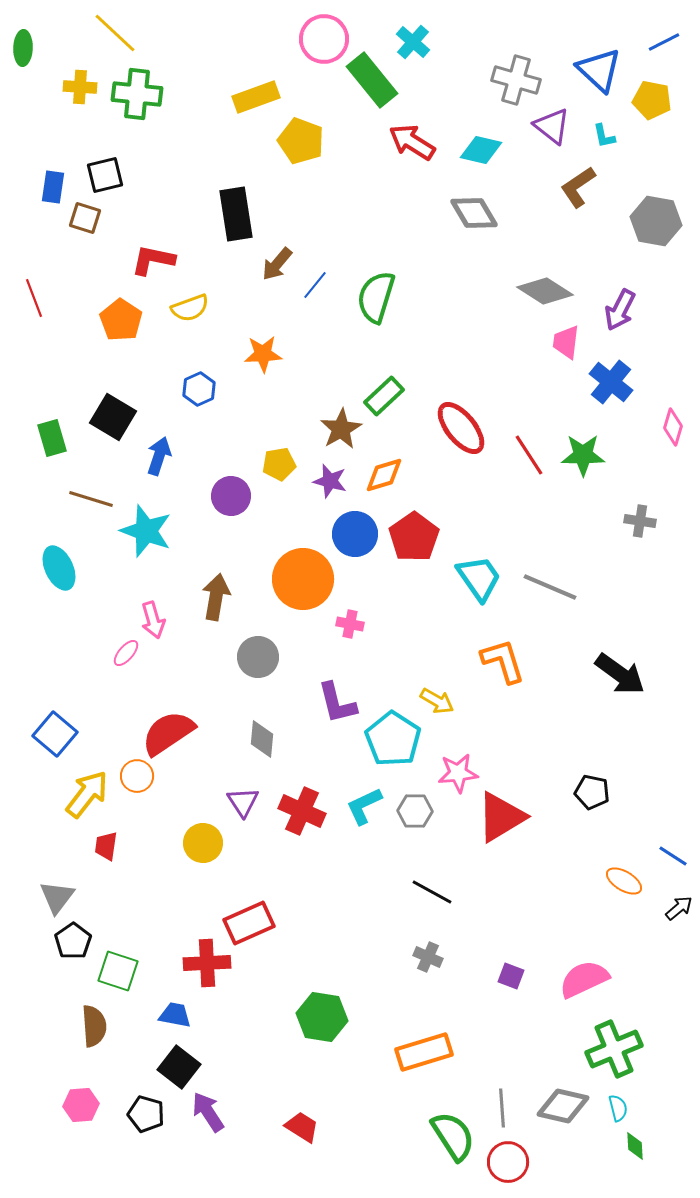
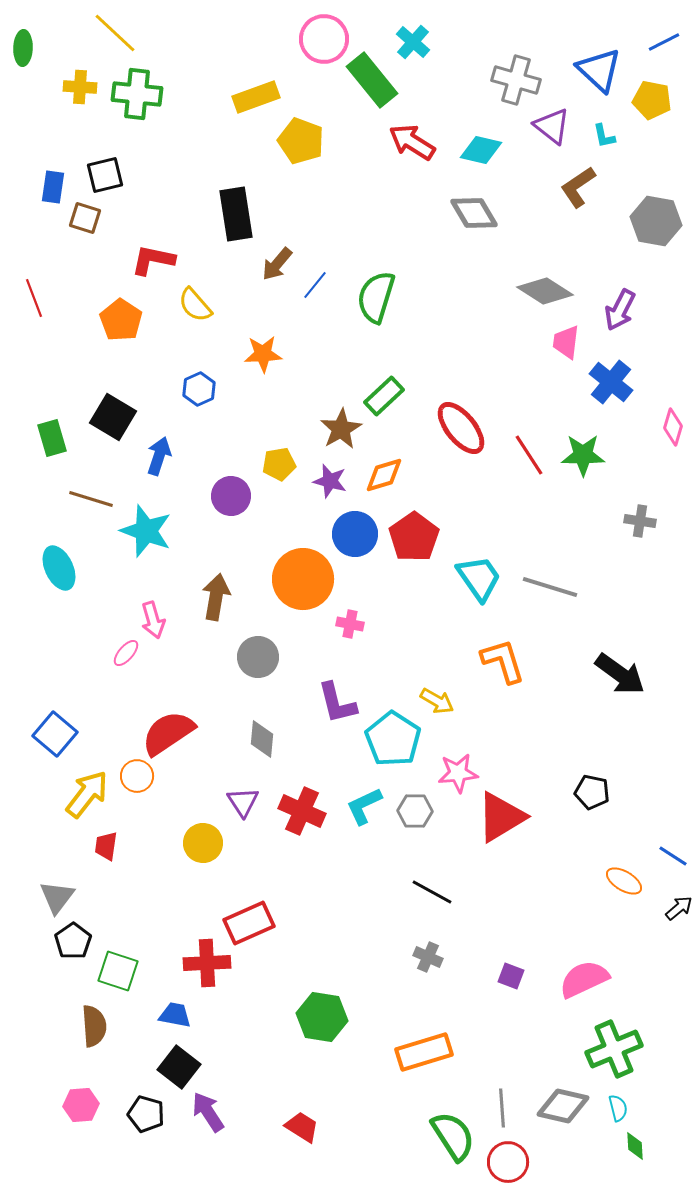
yellow semicircle at (190, 308): moved 5 px right, 3 px up; rotated 69 degrees clockwise
gray line at (550, 587): rotated 6 degrees counterclockwise
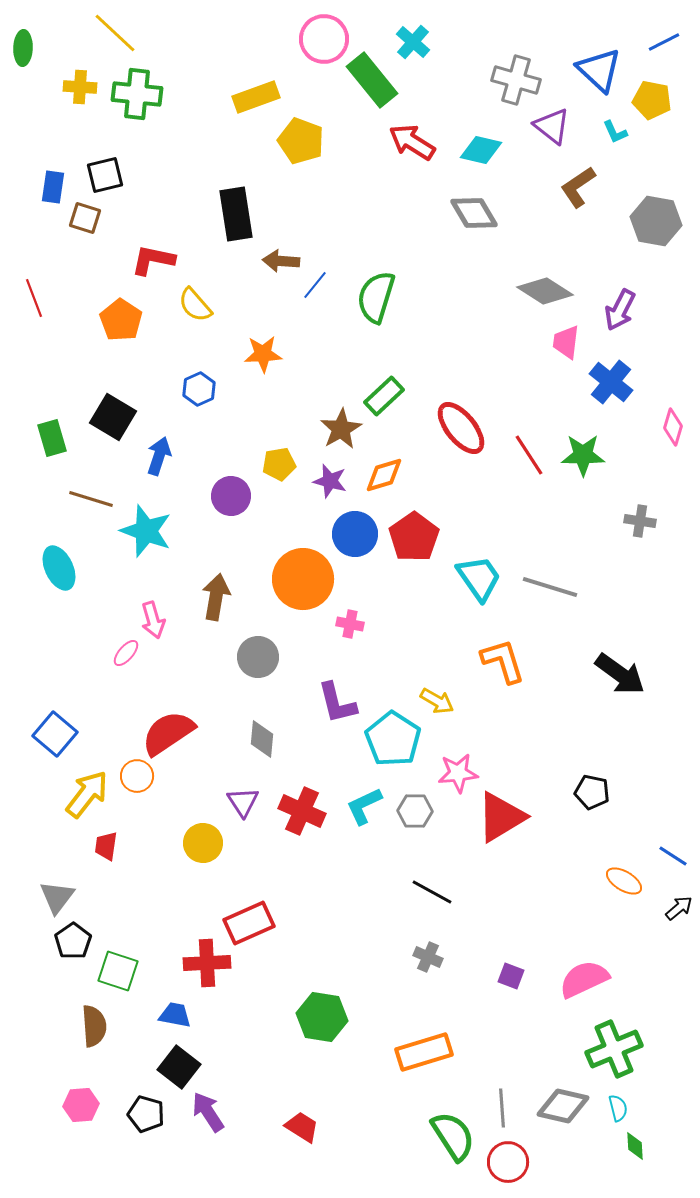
cyan L-shape at (604, 136): moved 11 px right, 4 px up; rotated 12 degrees counterclockwise
brown arrow at (277, 264): moved 4 px right, 3 px up; rotated 54 degrees clockwise
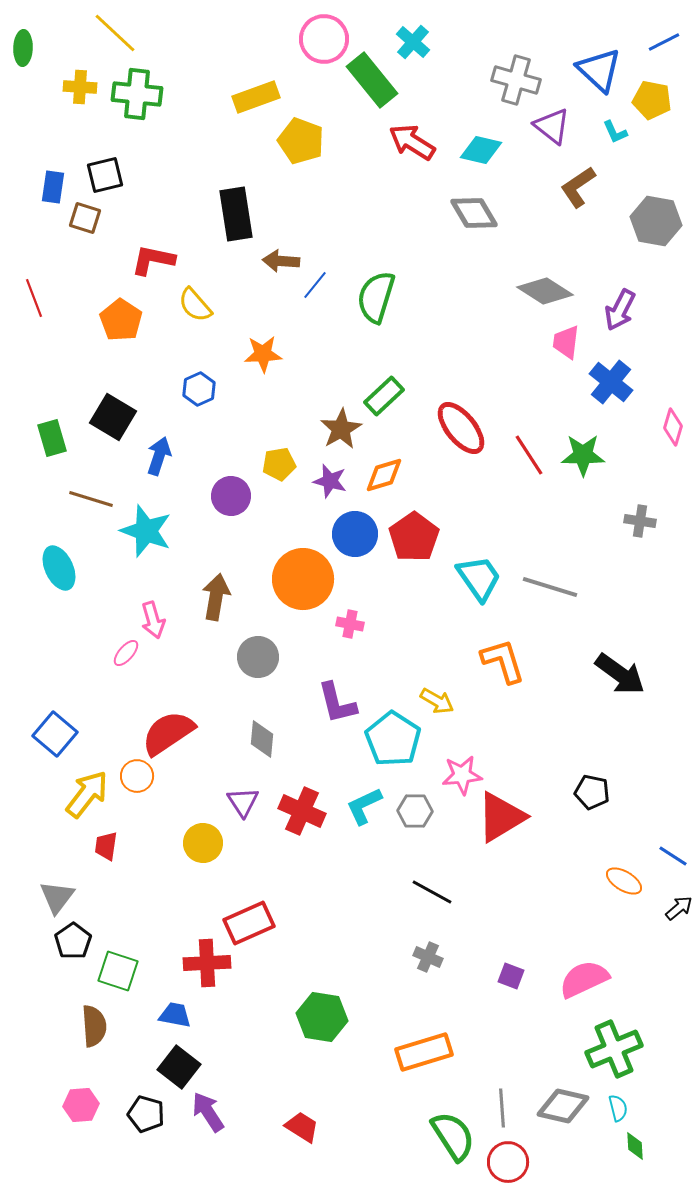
pink star at (458, 773): moved 4 px right, 2 px down
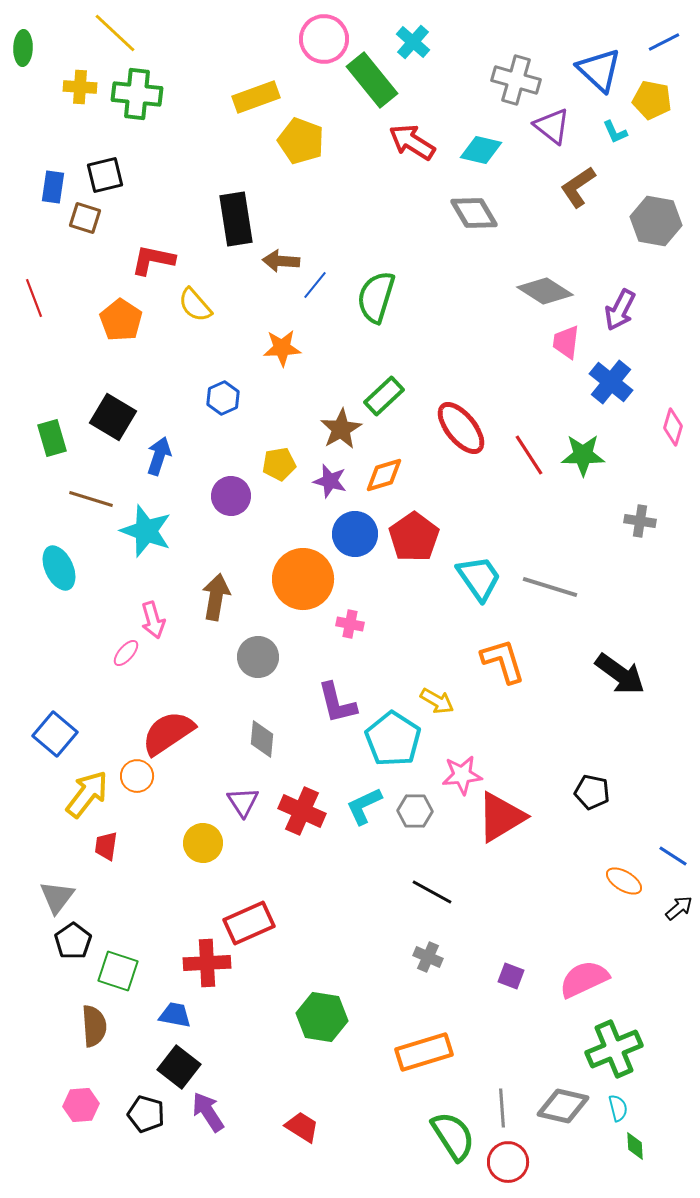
black rectangle at (236, 214): moved 5 px down
orange star at (263, 354): moved 19 px right, 6 px up
blue hexagon at (199, 389): moved 24 px right, 9 px down
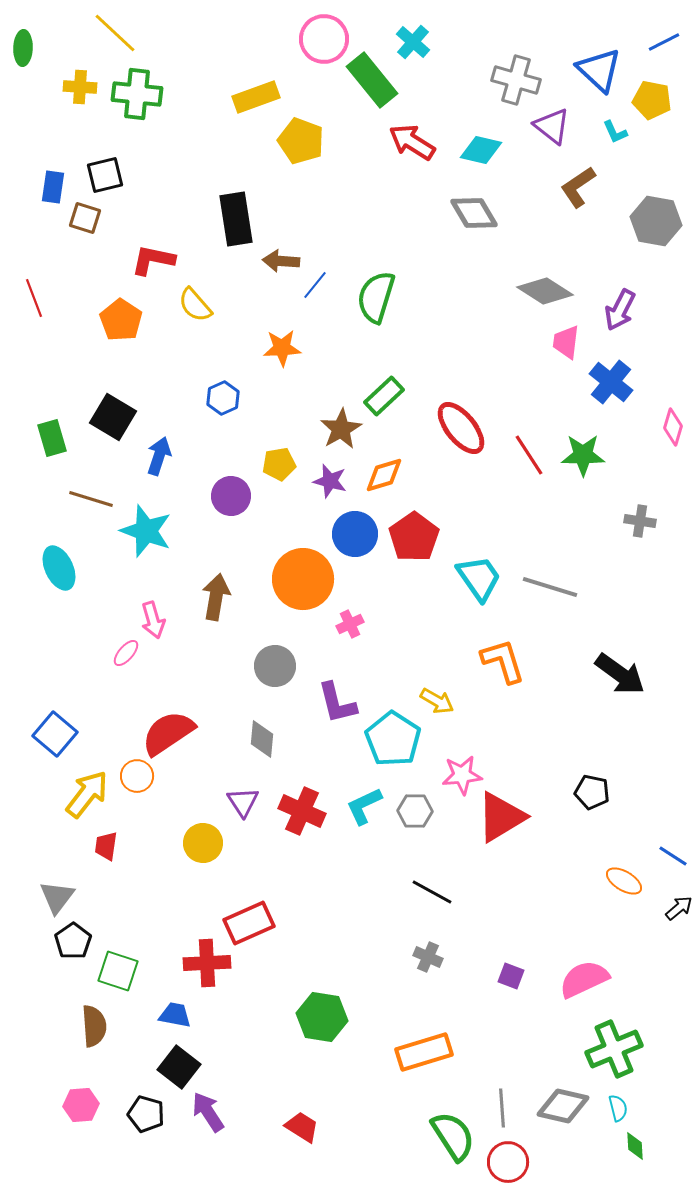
pink cross at (350, 624): rotated 36 degrees counterclockwise
gray circle at (258, 657): moved 17 px right, 9 px down
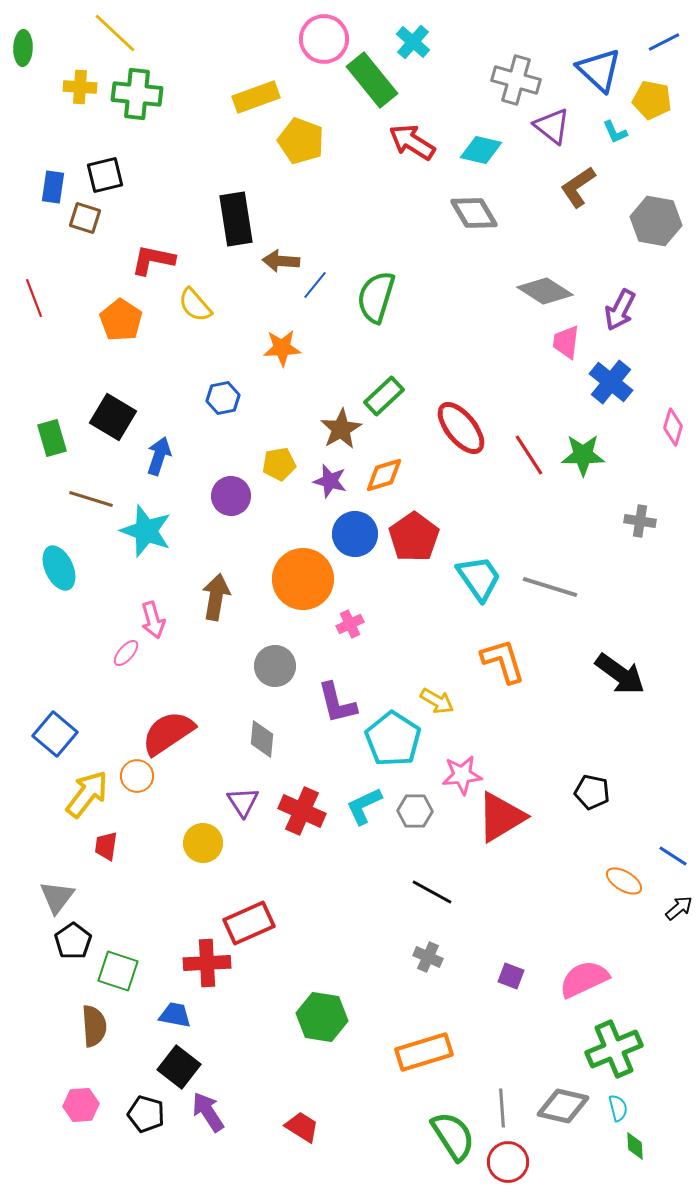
blue hexagon at (223, 398): rotated 12 degrees clockwise
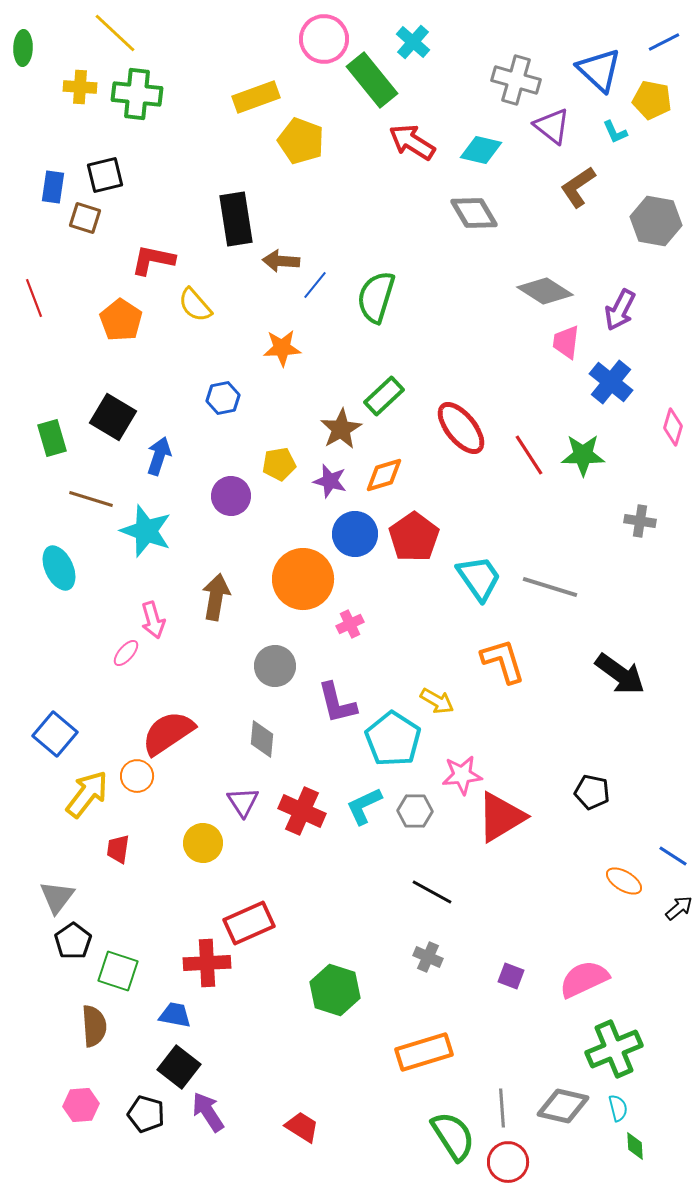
red trapezoid at (106, 846): moved 12 px right, 3 px down
green hexagon at (322, 1017): moved 13 px right, 27 px up; rotated 9 degrees clockwise
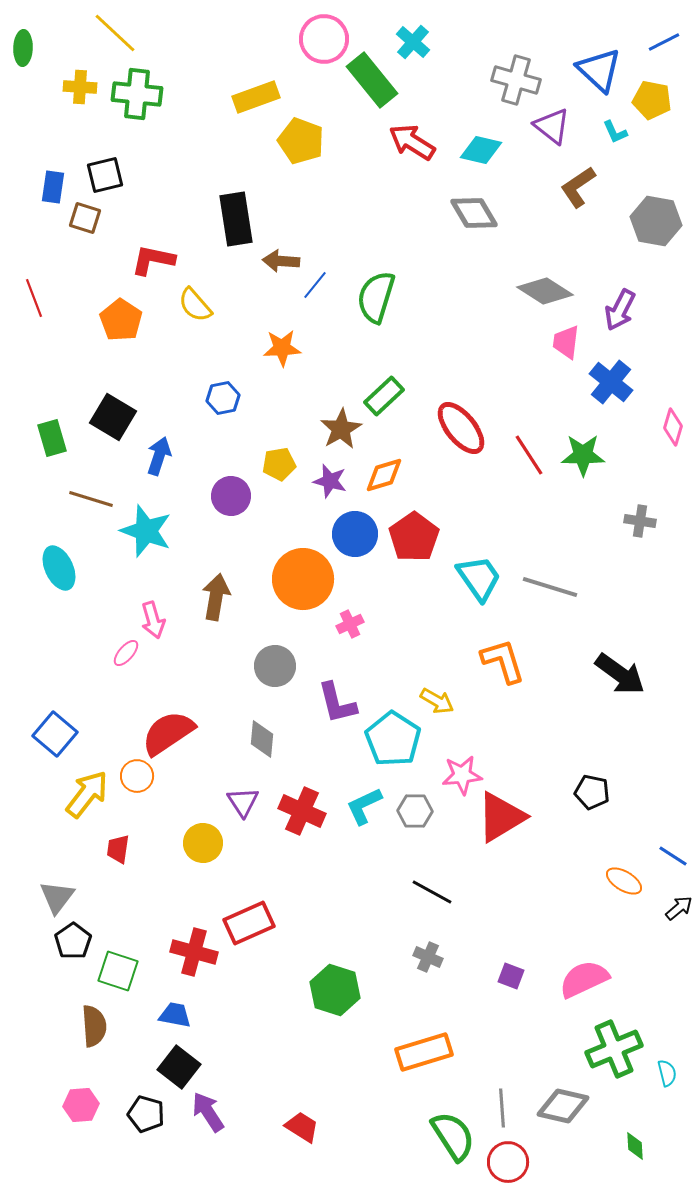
red cross at (207, 963): moved 13 px left, 11 px up; rotated 18 degrees clockwise
cyan semicircle at (618, 1108): moved 49 px right, 35 px up
